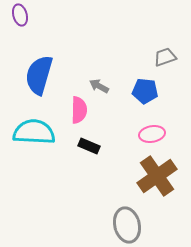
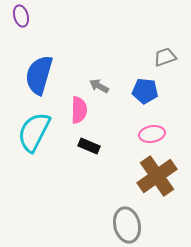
purple ellipse: moved 1 px right, 1 px down
cyan semicircle: rotated 66 degrees counterclockwise
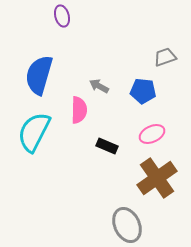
purple ellipse: moved 41 px right
blue pentagon: moved 2 px left
pink ellipse: rotated 15 degrees counterclockwise
black rectangle: moved 18 px right
brown cross: moved 2 px down
gray ellipse: rotated 12 degrees counterclockwise
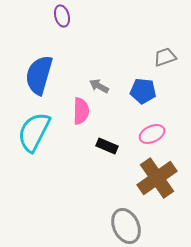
pink semicircle: moved 2 px right, 1 px down
gray ellipse: moved 1 px left, 1 px down
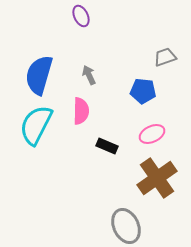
purple ellipse: moved 19 px right; rotated 10 degrees counterclockwise
gray arrow: moved 10 px left, 11 px up; rotated 36 degrees clockwise
cyan semicircle: moved 2 px right, 7 px up
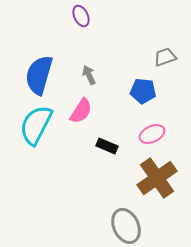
pink semicircle: rotated 32 degrees clockwise
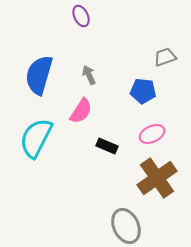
cyan semicircle: moved 13 px down
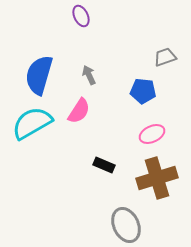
pink semicircle: moved 2 px left
cyan semicircle: moved 4 px left, 15 px up; rotated 33 degrees clockwise
black rectangle: moved 3 px left, 19 px down
brown cross: rotated 18 degrees clockwise
gray ellipse: moved 1 px up
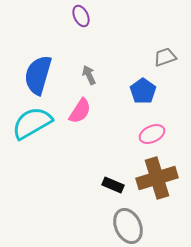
blue semicircle: moved 1 px left
blue pentagon: rotated 30 degrees clockwise
pink semicircle: moved 1 px right
black rectangle: moved 9 px right, 20 px down
gray ellipse: moved 2 px right, 1 px down
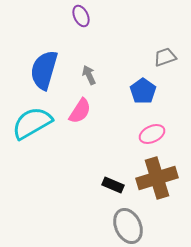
blue semicircle: moved 6 px right, 5 px up
